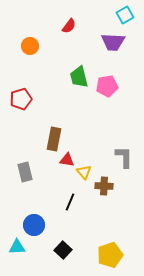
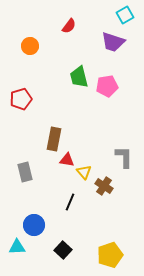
purple trapezoid: rotated 15 degrees clockwise
brown cross: rotated 30 degrees clockwise
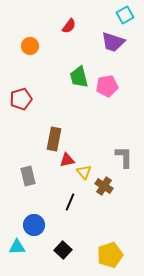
red triangle: rotated 21 degrees counterclockwise
gray rectangle: moved 3 px right, 4 px down
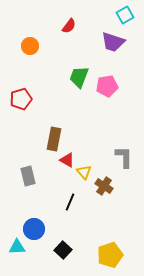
green trapezoid: rotated 35 degrees clockwise
red triangle: rotated 42 degrees clockwise
blue circle: moved 4 px down
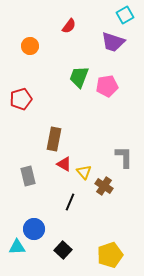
red triangle: moved 3 px left, 4 px down
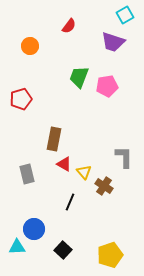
gray rectangle: moved 1 px left, 2 px up
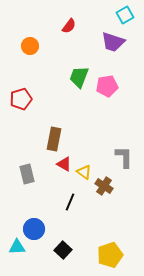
yellow triangle: rotated 14 degrees counterclockwise
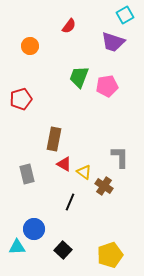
gray L-shape: moved 4 px left
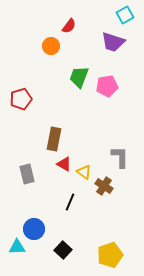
orange circle: moved 21 px right
